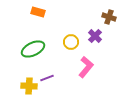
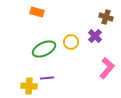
orange rectangle: moved 1 px left
brown cross: moved 3 px left
green ellipse: moved 11 px right
pink L-shape: moved 21 px right, 1 px down
purple line: rotated 16 degrees clockwise
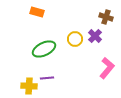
yellow circle: moved 4 px right, 3 px up
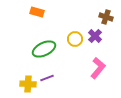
pink L-shape: moved 9 px left
purple line: rotated 16 degrees counterclockwise
yellow cross: moved 1 px left, 2 px up
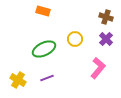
orange rectangle: moved 6 px right, 1 px up
purple cross: moved 11 px right, 3 px down
yellow cross: moved 10 px left, 4 px up; rotated 28 degrees clockwise
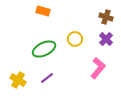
purple line: rotated 16 degrees counterclockwise
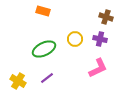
purple cross: moved 6 px left; rotated 32 degrees counterclockwise
pink L-shape: rotated 25 degrees clockwise
yellow cross: moved 1 px down
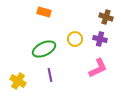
orange rectangle: moved 1 px right, 1 px down
purple line: moved 3 px right, 3 px up; rotated 64 degrees counterclockwise
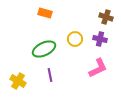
orange rectangle: moved 1 px right, 1 px down
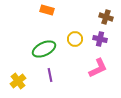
orange rectangle: moved 2 px right, 3 px up
yellow cross: rotated 21 degrees clockwise
